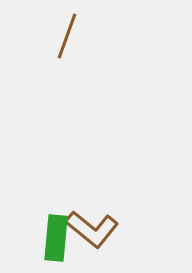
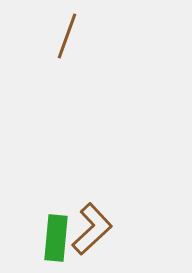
brown L-shape: rotated 82 degrees counterclockwise
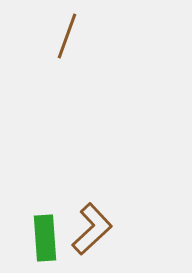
green rectangle: moved 11 px left; rotated 9 degrees counterclockwise
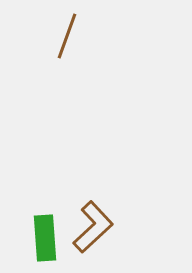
brown L-shape: moved 1 px right, 2 px up
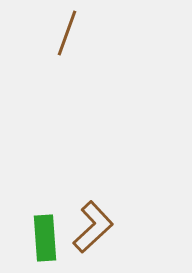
brown line: moved 3 px up
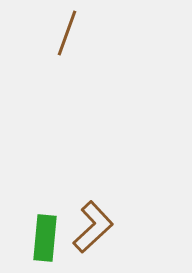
green rectangle: rotated 9 degrees clockwise
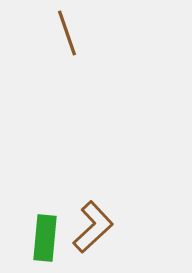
brown line: rotated 39 degrees counterclockwise
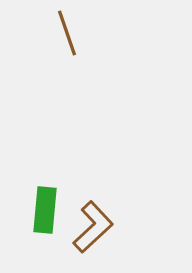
green rectangle: moved 28 px up
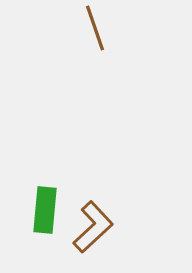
brown line: moved 28 px right, 5 px up
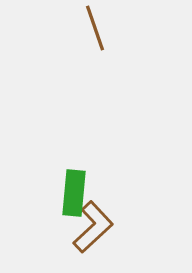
green rectangle: moved 29 px right, 17 px up
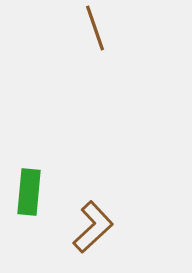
green rectangle: moved 45 px left, 1 px up
